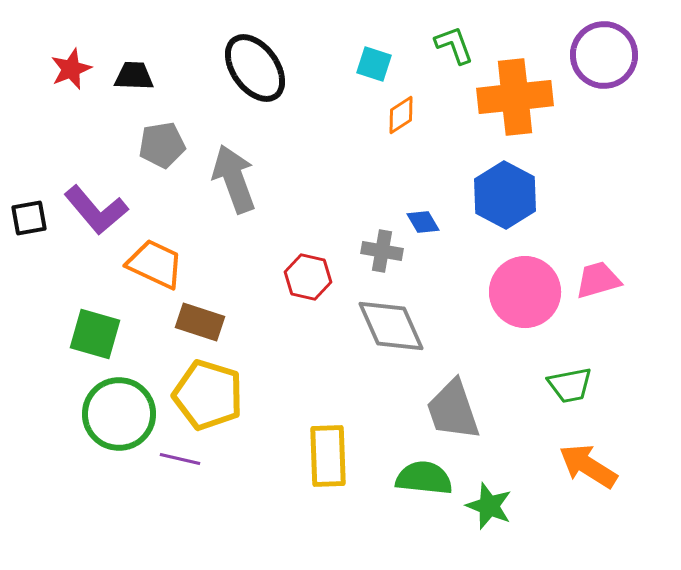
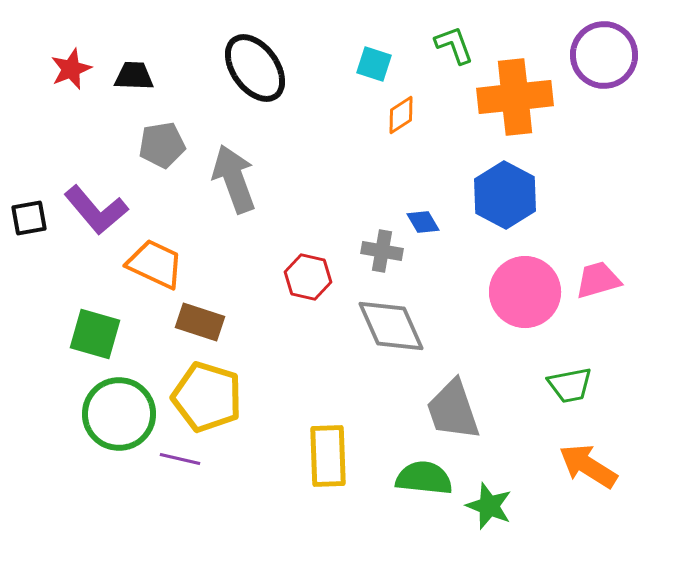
yellow pentagon: moved 1 px left, 2 px down
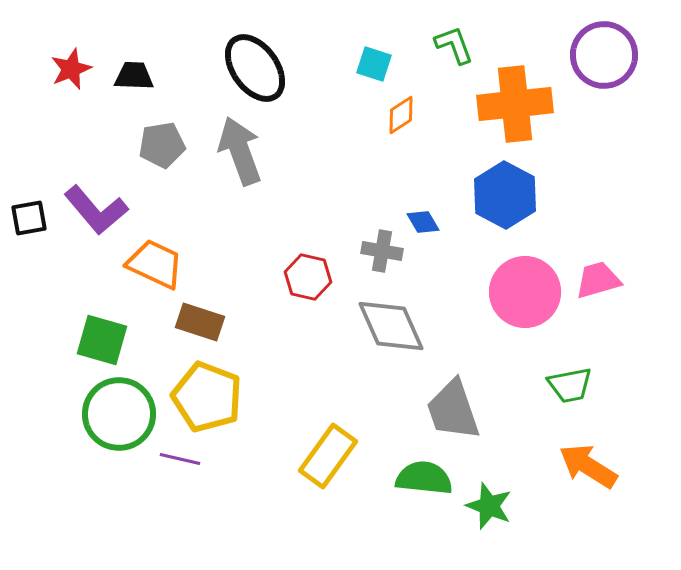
orange cross: moved 7 px down
gray arrow: moved 6 px right, 28 px up
green square: moved 7 px right, 6 px down
yellow pentagon: rotated 4 degrees clockwise
yellow rectangle: rotated 38 degrees clockwise
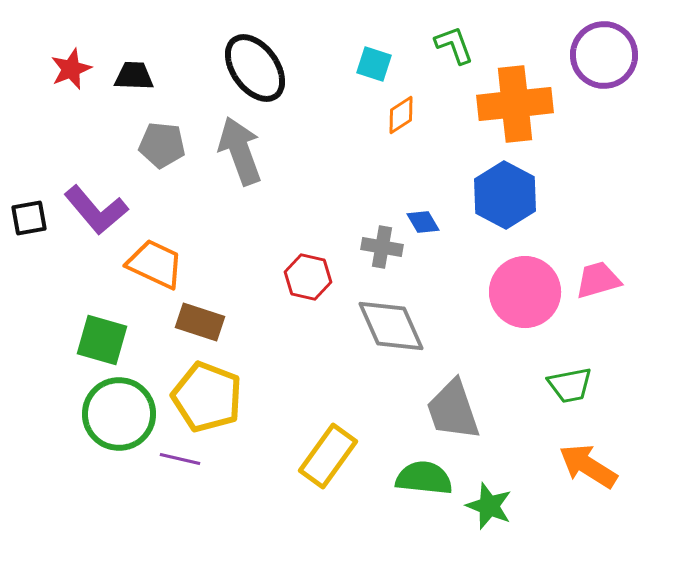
gray pentagon: rotated 15 degrees clockwise
gray cross: moved 4 px up
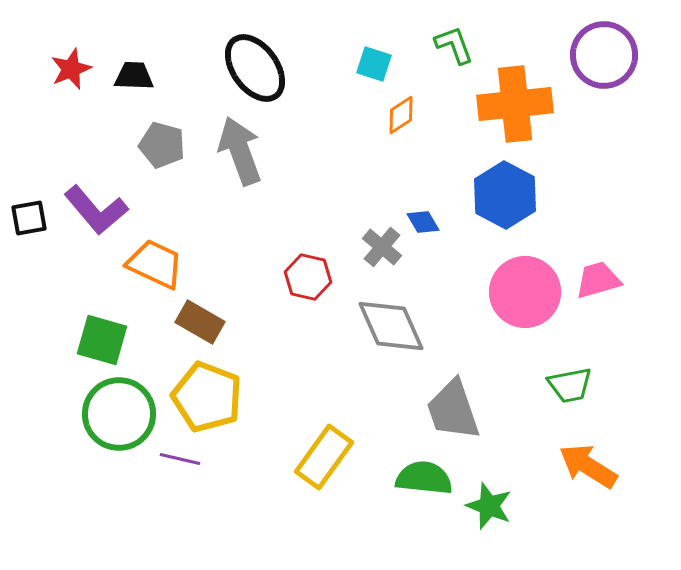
gray pentagon: rotated 9 degrees clockwise
gray cross: rotated 30 degrees clockwise
brown rectangle: rotated 12 degrees clockwise
yellow rectangle: moved 4 px left, 1 px down
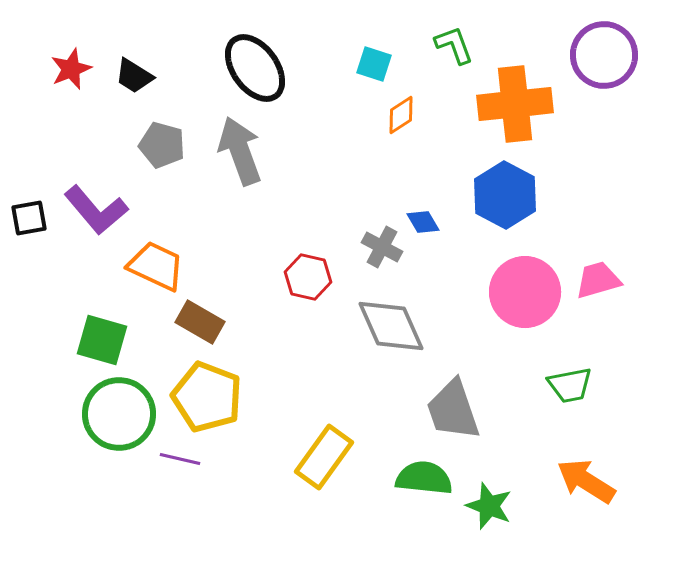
black trapezoid: rotated 150 degrees counterclockwise
gray cross: rotated 12 degrees counterclockwise
orange trapezoid: moved 1 px right, 2 px down
orange arrow: moved 2 px left, 15 px down
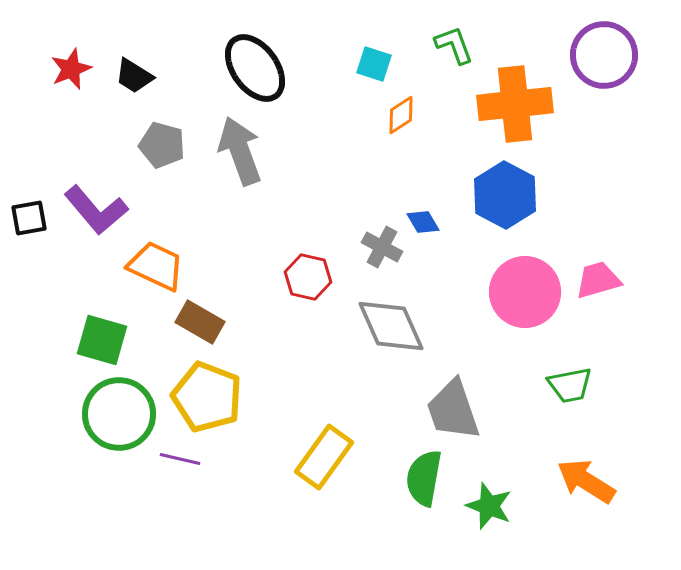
green semicircle: rotated 86 degrees counterclockwise
